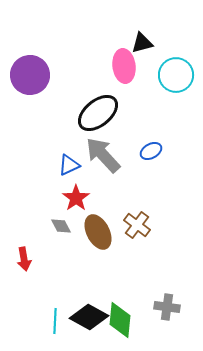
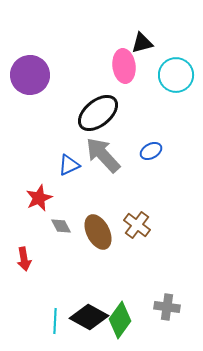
red star: moved 37 px left; rotated 12 degrees clockwise
green diamond: rotated 30 degrees clockwise
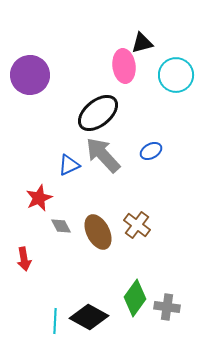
green diamond: moved 15 px right, 22 px up
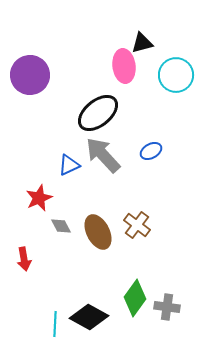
cyan line: moved 3 px down
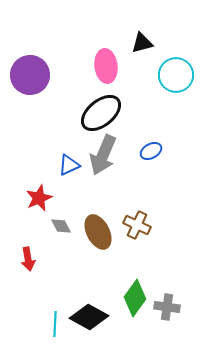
pink ellipse: moved 18 px left
black ellipse: moved 3 px right
gray arrow: rotated 114 degrees counterclockwise
brown cross: rotated 12 degrees counterclockwise
red arrow: moved 4 px right
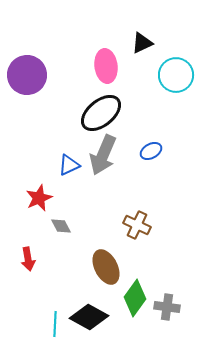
black triangle: rotated 10 degrees counterclockwise
purple circle: moved 3 px left
brown ellipse: moved 8 px right, 35 px down
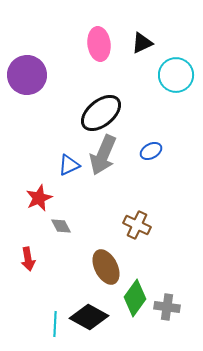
pink ellipse: moved 7 px left, 22 px up
